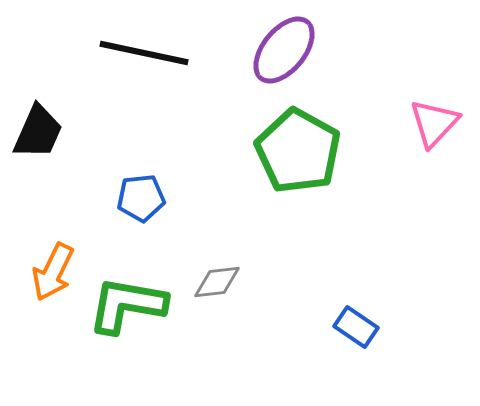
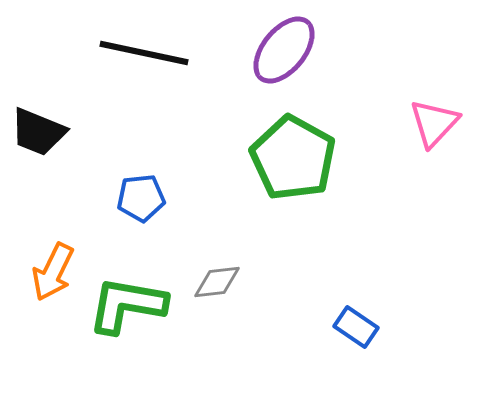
black trapezoid: rotated 88 degrees clockwise
green pentagon: moved 5 px left, 7 px down
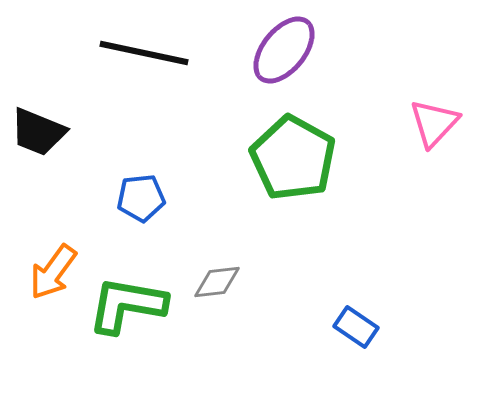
orange arrow: rotated 10 degrees clockwise
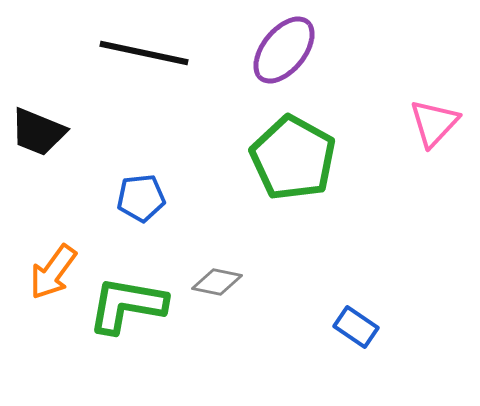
gray diamond: rotated 18 degrees clockwise
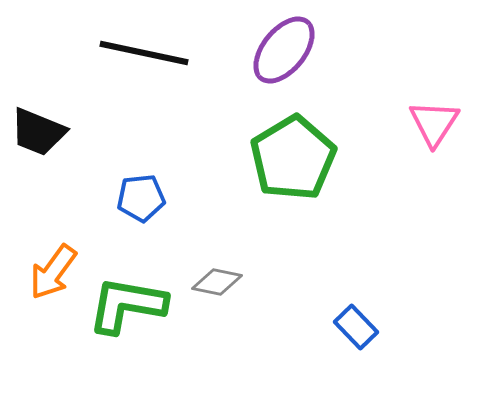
pink triangle: rotated 10 degrees counterclockwise
green pentagon: rotated 12 degrees clockwise
blue rectangle: rotated 12 degrees clockwise
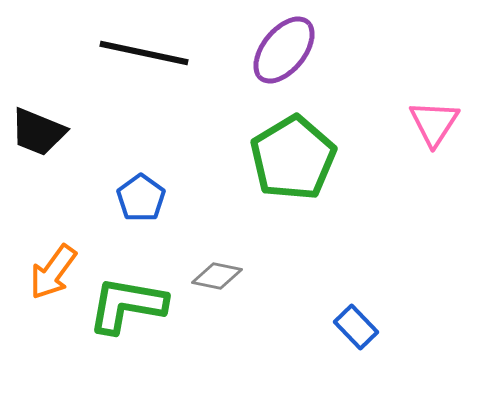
blue pentagon: rotated 30 degrees counterclockwise
gray diamond: moved 6 px up
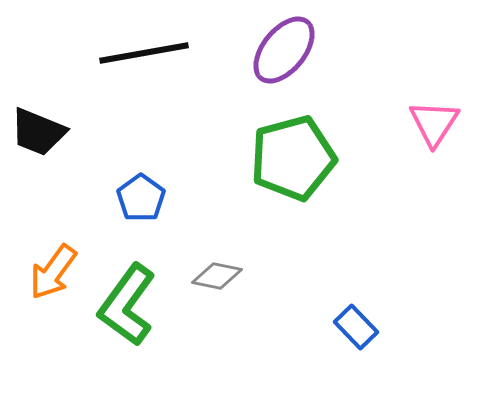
black line: rotated 22 degrees counterclockwise
green pentagon: rotated 16 degrees clockwise
green L-shape: rotated 64 degrees counterclockwise
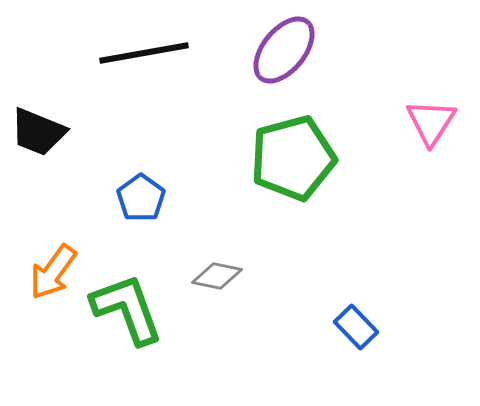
pink triangle: moved 3 px left, 1 px up
green L-shape: moved 4 px down; rotated 124 degrees clockwise
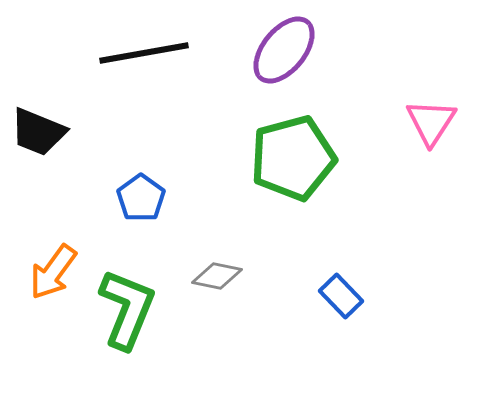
green L-shape: rotated 42 degrees clockwise
blue rectangle: moved 15 px left, 31 px up
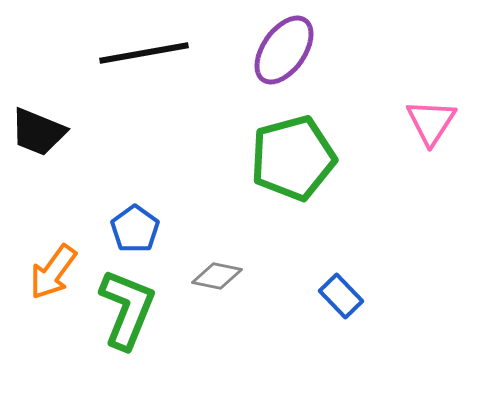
purple ellipse: rotated 4 degrees counterclockwise
blue pentagon: moved 6 px left, 31 px down
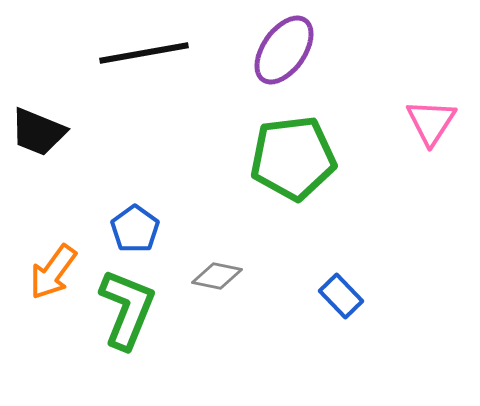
green pentagon: rotated 8 degrees clockwise
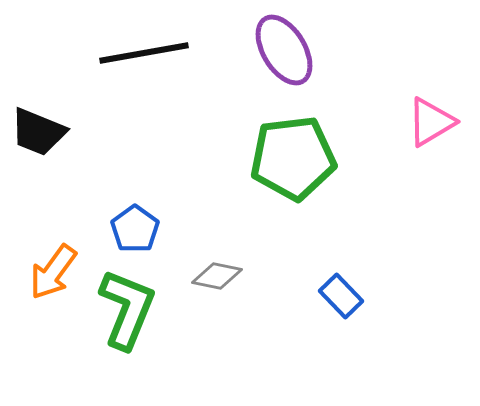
purple ellipse: rotated 66 degrees counterclockwise
pink triangle: rotated 26 degrees clockwise
